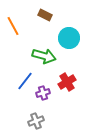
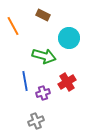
brown rectangle: moved 2 px left
blue line: rotated 48 degrees counterclockwise
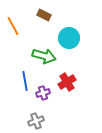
brown rectangle: moved 1 px right
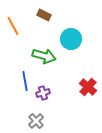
cyan circle: moved 2 px right, 1 px down
red cross: moved 21 px right, 5 px down; rotated 18 degrees counterclockwise
gray cross: rotated 21 degrees counterclockwise
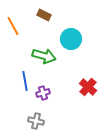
gray cross: rotated 35 degrees counterclockwise
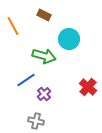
cyan circle: moved 2 px left
blue line: moved 1 px right, 1 px up; rotated 66 degrees clockwise
purple cross: moved 1 px right, 1 px down; rotated 24 degrees counterclockwise
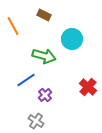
cyan circle: moved 3 px right
purple cross: moved 1 px right, 1 px down
gray cross: rotated 21 degrees clockwise
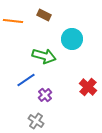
orange line: moved 5 px up; rotated 54 degrees counterclockwise
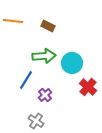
brown rectangle: moved 4 px right, 11 px down
cyan circle: moved 24 px down
green arrow: rotated 20 degrees counterclockwise
blue line: rotated 24 degrees counterclockwise
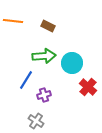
purple cross: moved 1 px left; rotated 24 degrees clockwise
